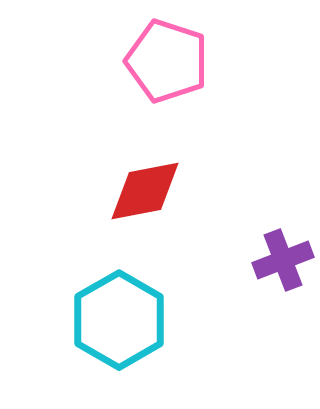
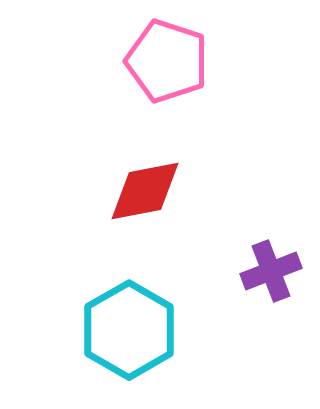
purple cross: moved 12 px left, 11 px down
cyan hexagon: moved 10 px right, 10 px down
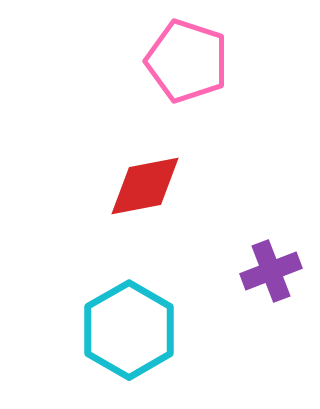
pink pentagon: moved 20 px right
red diamond: moved 5 px up
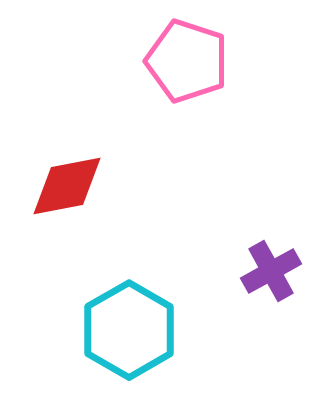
red diamond: moved 78 px left
purple cross: rotated 8 degrees counterclockwise
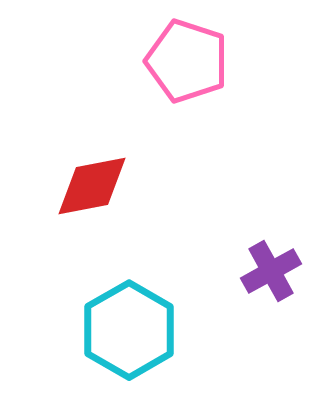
red diamond: moved 25 px right
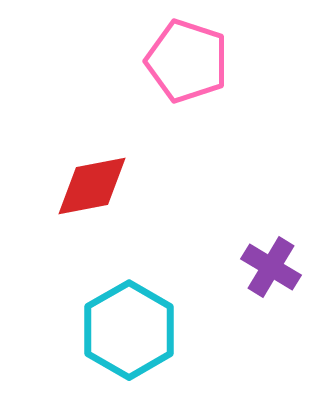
purple cross: moved 4 px up; rotated 30 degrees counterclockwise
